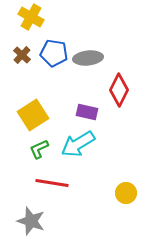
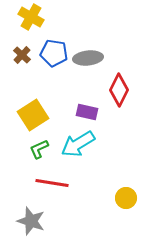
yellow circle: moved 5 px down
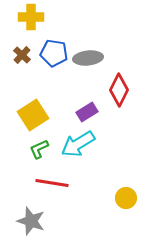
yellow cross: rotated 30 degrees counterclockwise
purple rectangle: rotated 45 degrees counterclockwise
